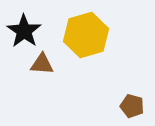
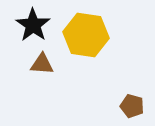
black star: moved 9 px right, 6 px up
yellow hexagon: rotated 24 degrees clockwise
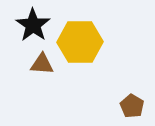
yellow hexagon: moved 6 px left, 7 px down; rotated 9 degrees counterclockwise
brown pentagon: rotated 15 degrees clockwise
